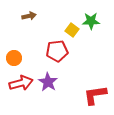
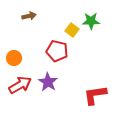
red pentagon: rotated 20 degrees clockwise
red arrow: moved 1 px left, 2 px down; rotated 15 degrees counterclockwise
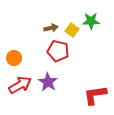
brown arrow: moved 22 px right, 12 px down
red pentagon: moved 1 px right
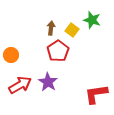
green star: moved 1 px right, 1 px up; rotated 18 degrees clockwise
brown arrow: rotated 72 degrees counterclockwise
red pentagon: rotated 25 degrees clockwise
orange circle: moved 3 px left, 3 px up
red L-shape: moved 1 px right, 1 px up
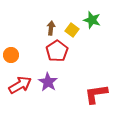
red pentagon: moved 1 px left
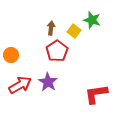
yellow square: moved 2 px right, 1 px down
